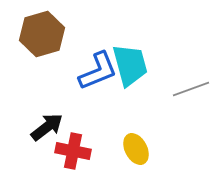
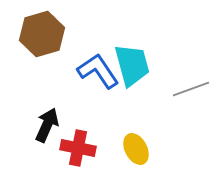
cyan trapezoid: moved 2 px right
blue L-shape: rotated 102 degrees counterclockwise
black arrow: moved 2 px up; rotated 28 degrees counterclockwise
red cross: moved 5 px right, 3 px up
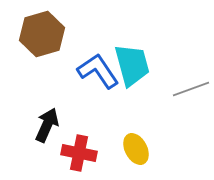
red cross: moved 1 px right, 5 px down
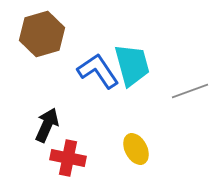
gray line: moved 1 px left, 2 px down
red cross: moved 11 px left, 5 px down
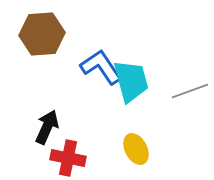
brown hexagon: rotated 12 degrees clockwise
cyan trapezoid: moved 1 px left, 16 px down
blue L-shape: moved 3 px right, 4 px up
black arrow: moved 2 px down
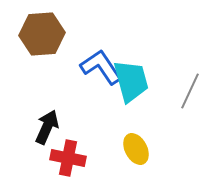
gray line: rotated 45 degrees counterclockwise
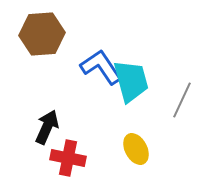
gray line: moved 8 px left, 9 px down
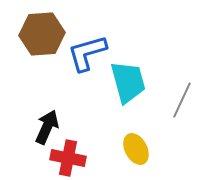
blue L-shape: moved 14 px left, 14 px up; rotated 72 degrees counterclockwise
cyan trapezoid: moved 3 px left, 1 px down
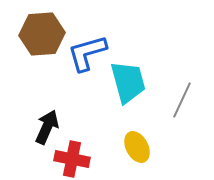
yellow ellipse: moved 1 px right, 2 px up
red cross: moved 4 px right, 1 px down
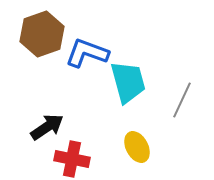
brown hexagon: rotated 15 degrees counterclockwise
blue L-shape: rotated 36 degrees clockwise
black arrow: rotated 32 degrees clockwise
